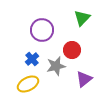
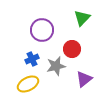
red circle: moved 1 px up
blue cross: rotated 16 degrees clockwise
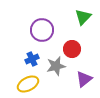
green triangle: moved 1 px right, 1 px up
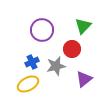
green triangle: moved 9 px down
blue cross: moved 3 px down
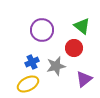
green triangle: moved 1 px left; rotated 36 degrees counterclockwise
red circle: moved 2 px right, 1 px up
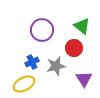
purple triangle: rotated 24 degrees counterclockwise
yellow ellipse: moved 4 px left
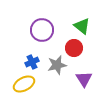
gray star: moved 1 px right, 1 px up
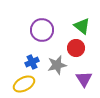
red circle: moved 2 px right
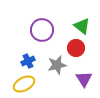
blue cross: moved 4 px left, 1 px up
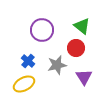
blue cross: rotated 24 degrees counterclockwise
purple triangle: moved 2 px up
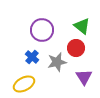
blue cross: moved 4 px right, 4 px up
gray star: moved 3 px up
